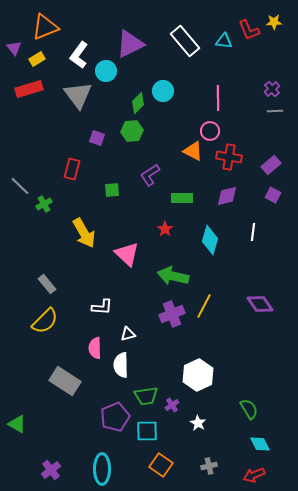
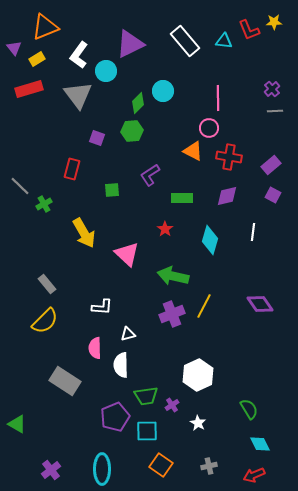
pink circle at (210, 131): moved 1 px left, 3 px up
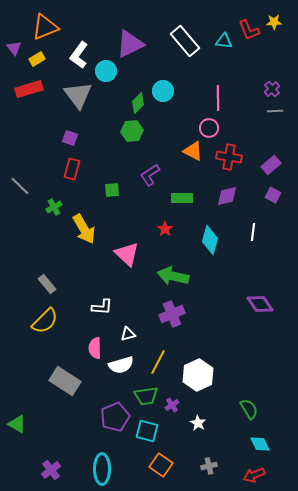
purple square at (97, 138): moved 27 px left
green cross at (44, 204): moved 10 px right, 3 px down
yellow arrow at (84, 233): moved 4 px up
yellow line at (204, 306): moved 46 px left, 56 px down
white semicircle at (121, 365): rotated 105 degrees counterclockwise
cyan square at (147, 431): rotated 15 degrees clockwise
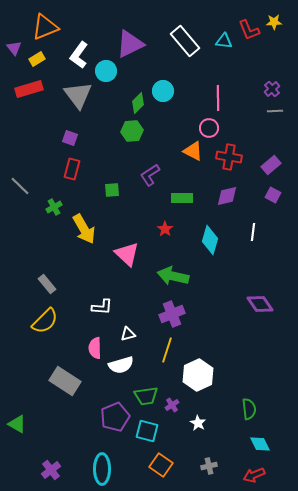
yellow line at (158, 362): moved 9 px right, 12 px up; rotated 10 degrees counterclockwise
green semicircle at (249, 409): rotated 25 degrees clockwise
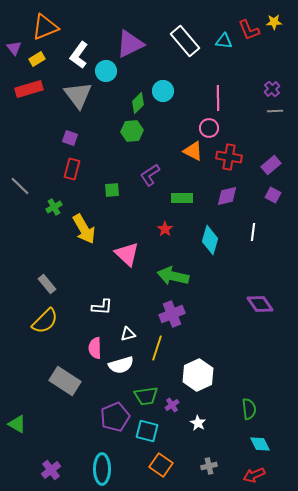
yellow line at (167, 350): moved 10 px left, 2 px up
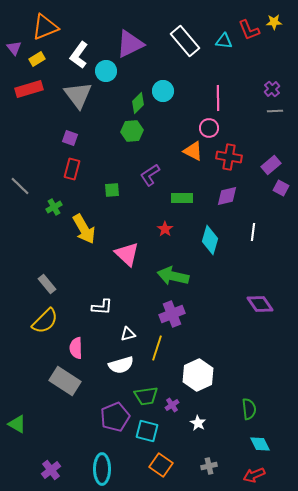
purple square at (273, 195): moved 8 px right, 7 px up
pink semicircle at (95, 348): moved 19 px left
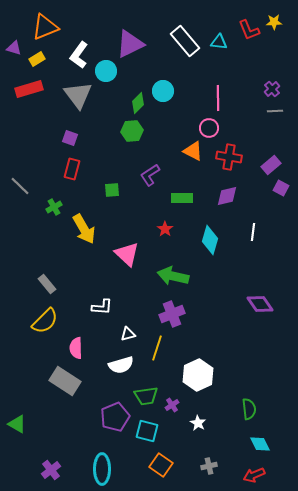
cyan triangle at (224, 41): moved 5 px left, 1 px down
purple triangle at (14, 48): rotated 35 degrees counterclockwise
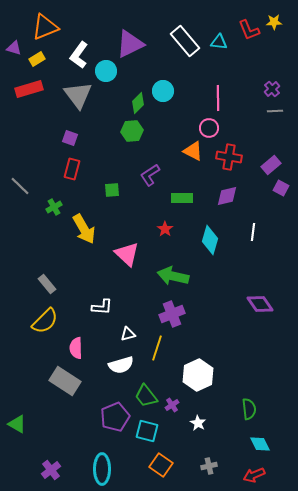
green trapezoid at (146, 396): rotated 60 degrees clockwise
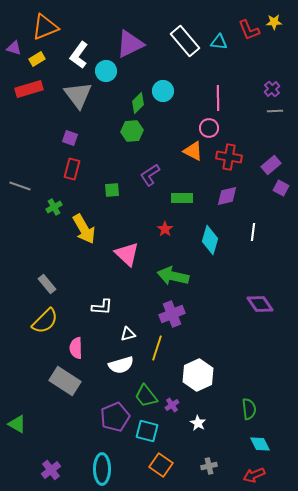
gray line at (20, 186): rotated 25 degrees counterclockwise
